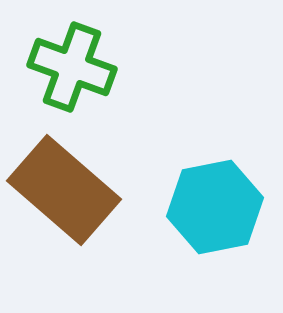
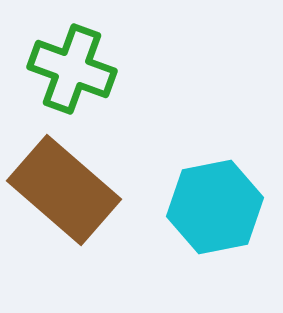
green cross: moved 2 px down
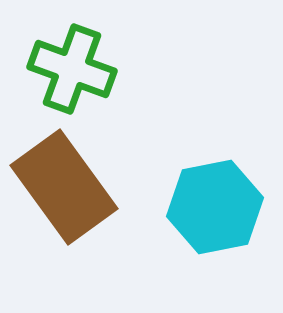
brown rectangle: moved 3 px up; rotated 13 degrees clockwise
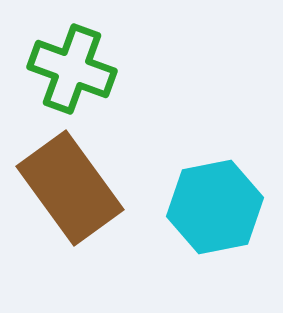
brown rectangle: moved 6 px right, 1 px down
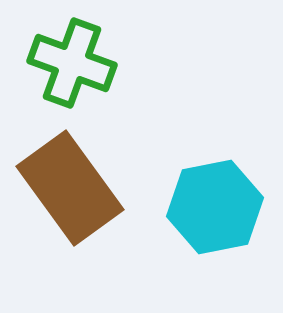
green cross: moved 6 px up
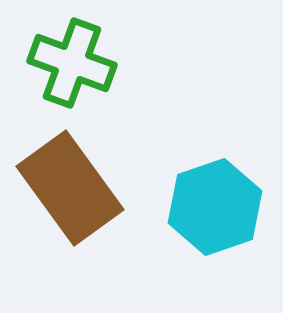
cyan hexagon: rotated 8 degrees counterclockwise
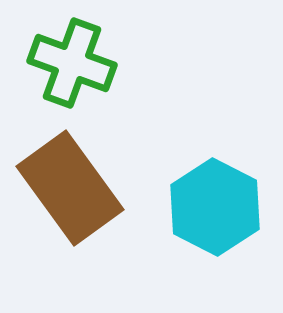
cyan hexagon: rotated 14 degrees counterclockwise
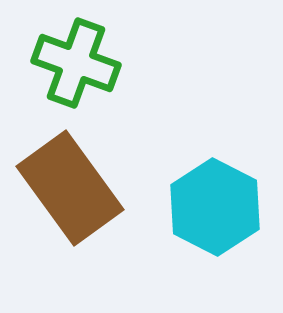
green cross: moved 4 px right
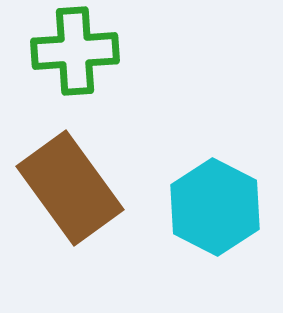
green cross: moved 1 px left, 12 px up; rotated 24 degrees counterclockwise
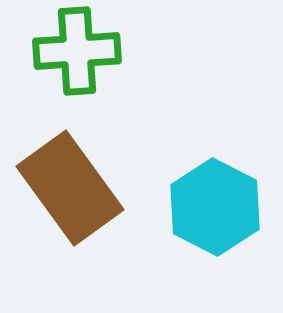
green cross: moved 2 px right
